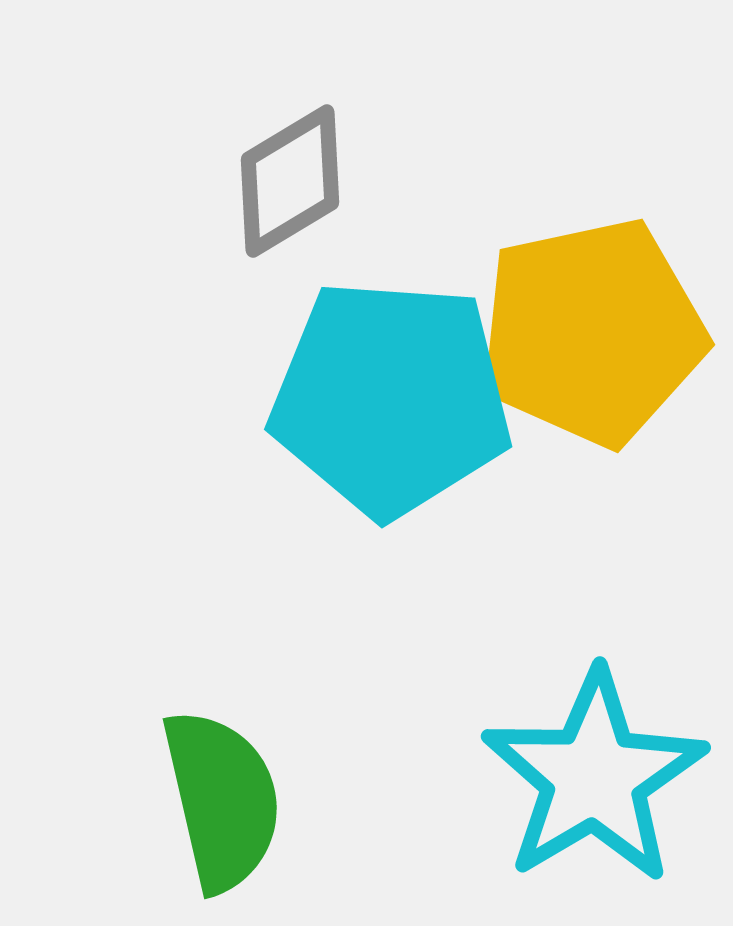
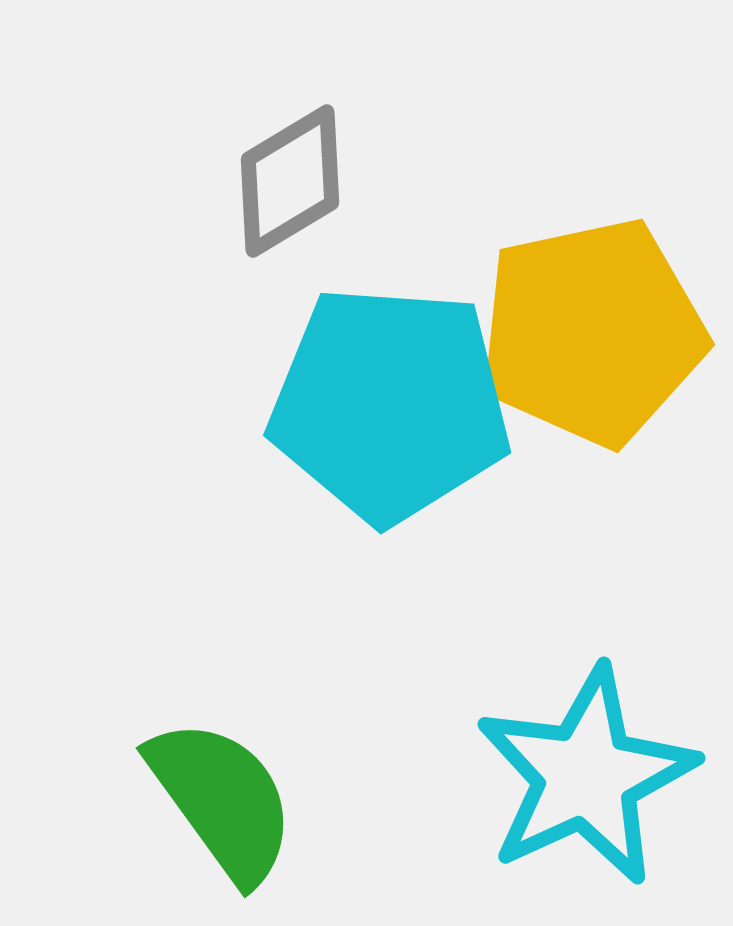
cyan pentagon: moved 1 px left, 6 px down
cyan star: moved 8 px left, 1 px up; rotated 6 degrees clockwise
green semicircle: rotated 23 degrees counterclockwise
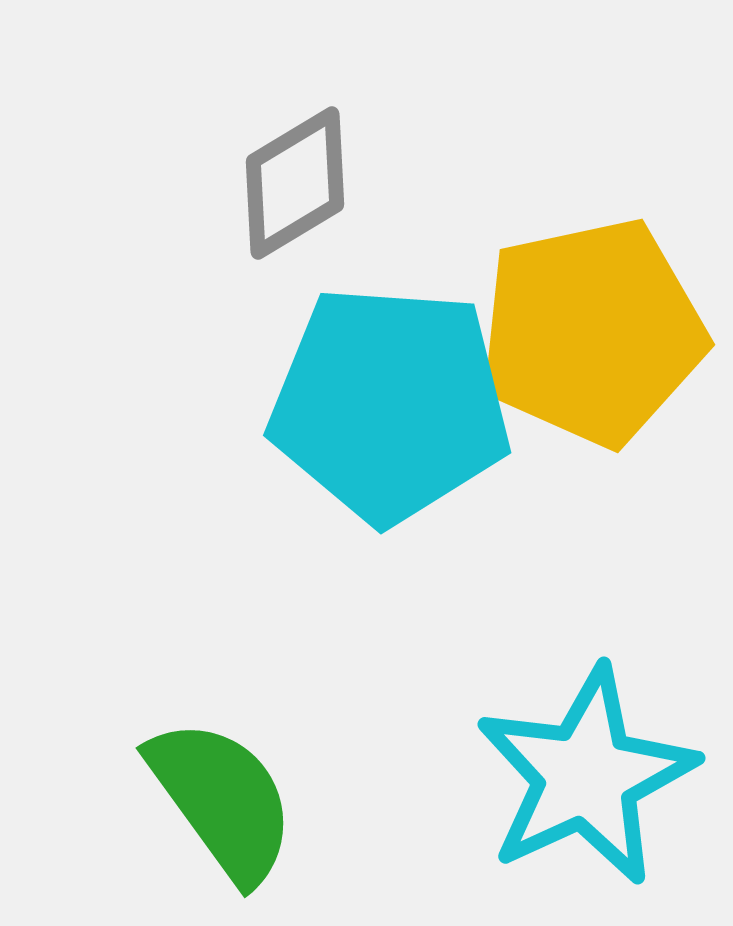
gray diamond: moved 5 px right, 2 px down
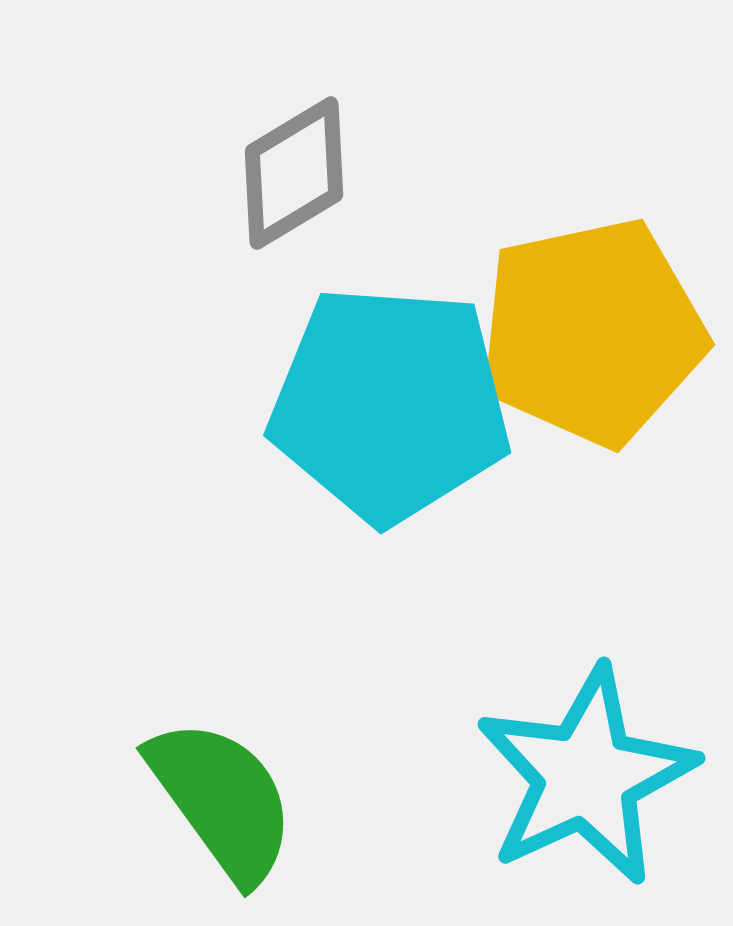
gray diamond: moved 1 px left, 10 px up
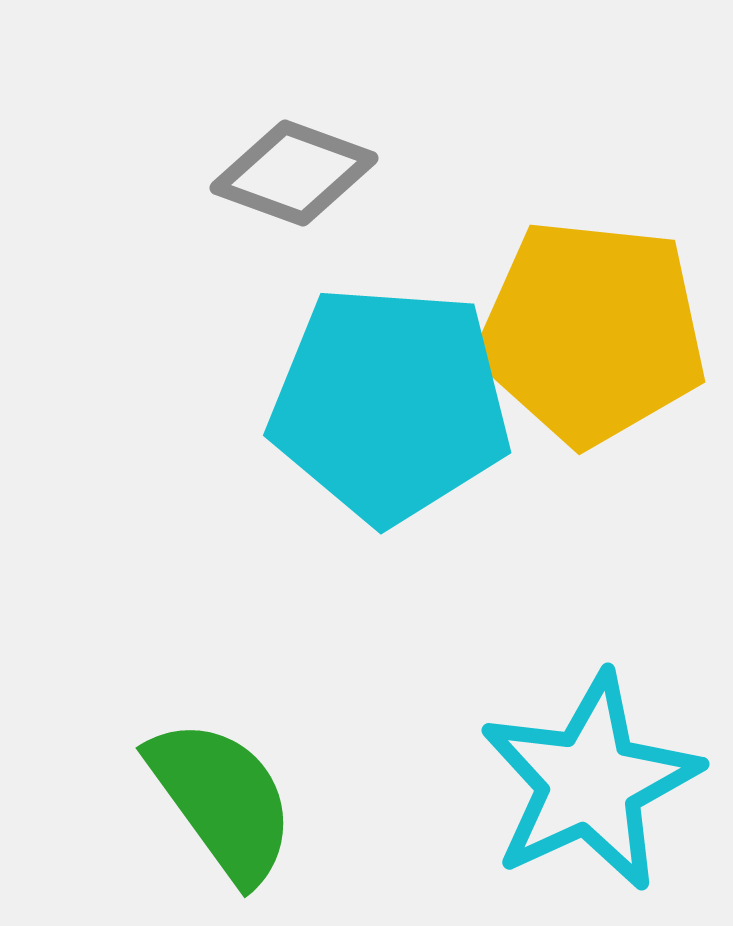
gray diamond: rotated 51 degrees clockwise
yellow pentagon: rotated 18 degrees clockwise
cyan star: moved 4 px right, 6 px down
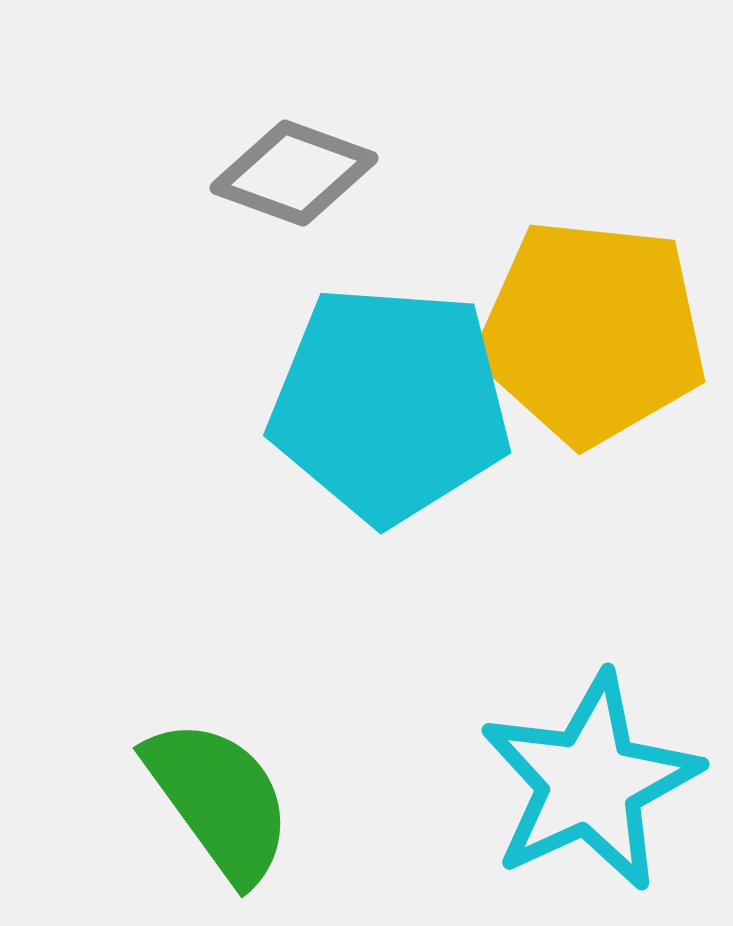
green semicircle: moved 3 px left
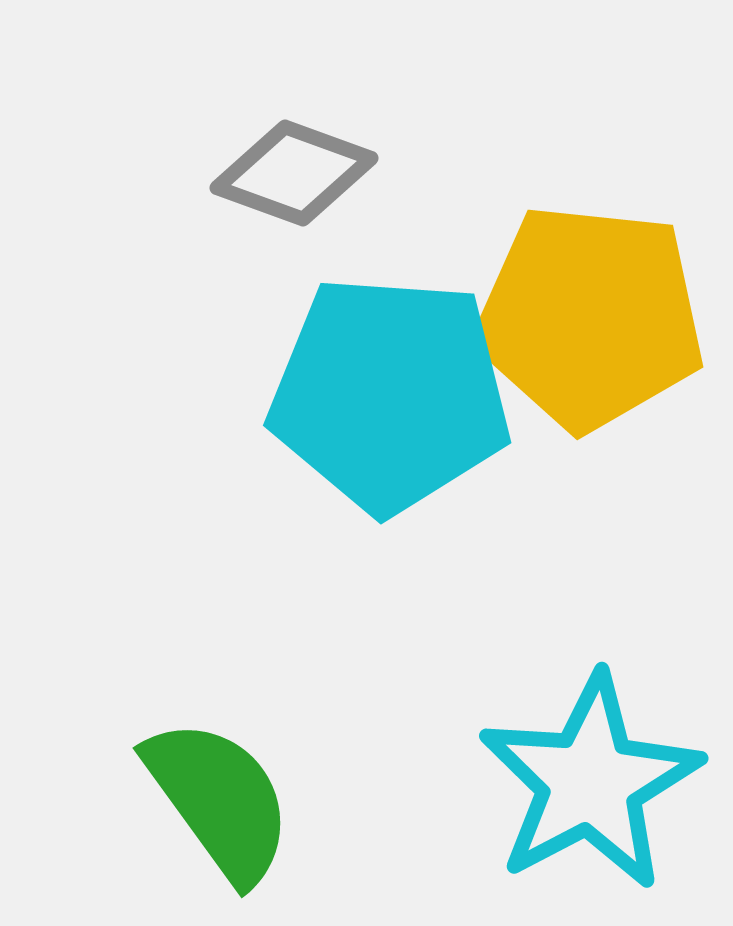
yellow pentagon: moved 2 px left, 15 px up
cyan pentagon: moved 10 px up
cyan star: rotated 3 degrees counterclockwise
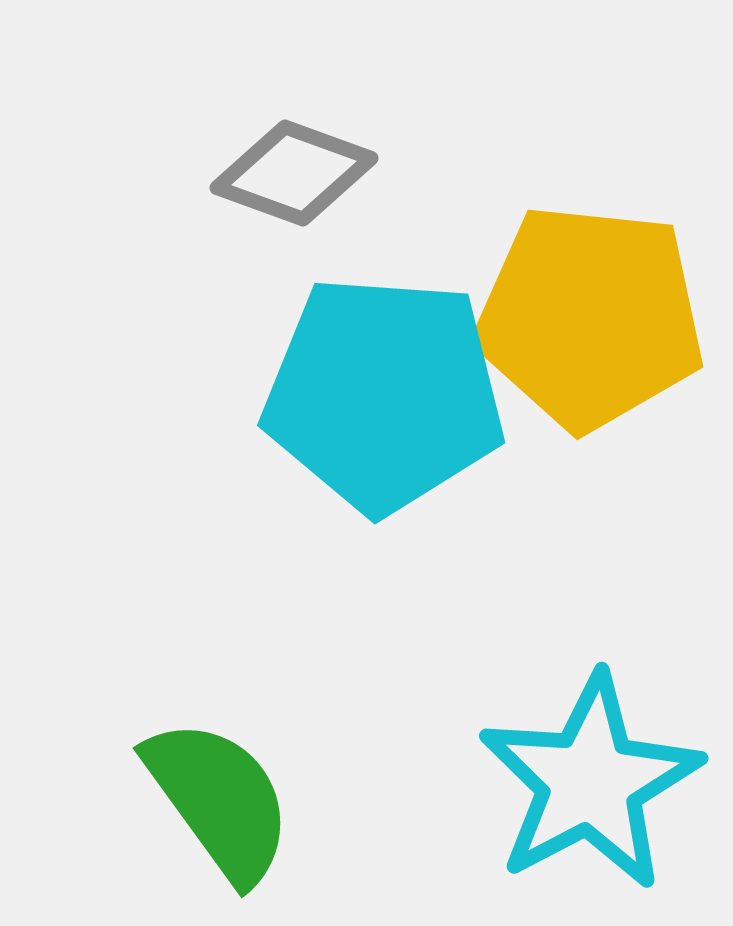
cyan pentagon: moved 6 px left
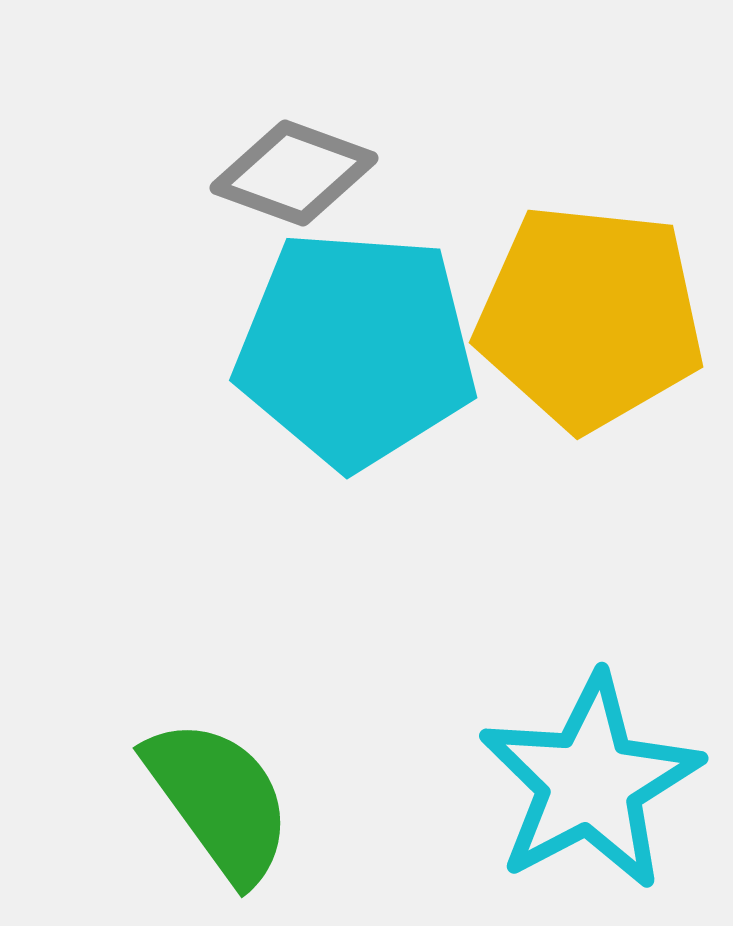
cyan pentagon: moved 28 px left, 45 px up
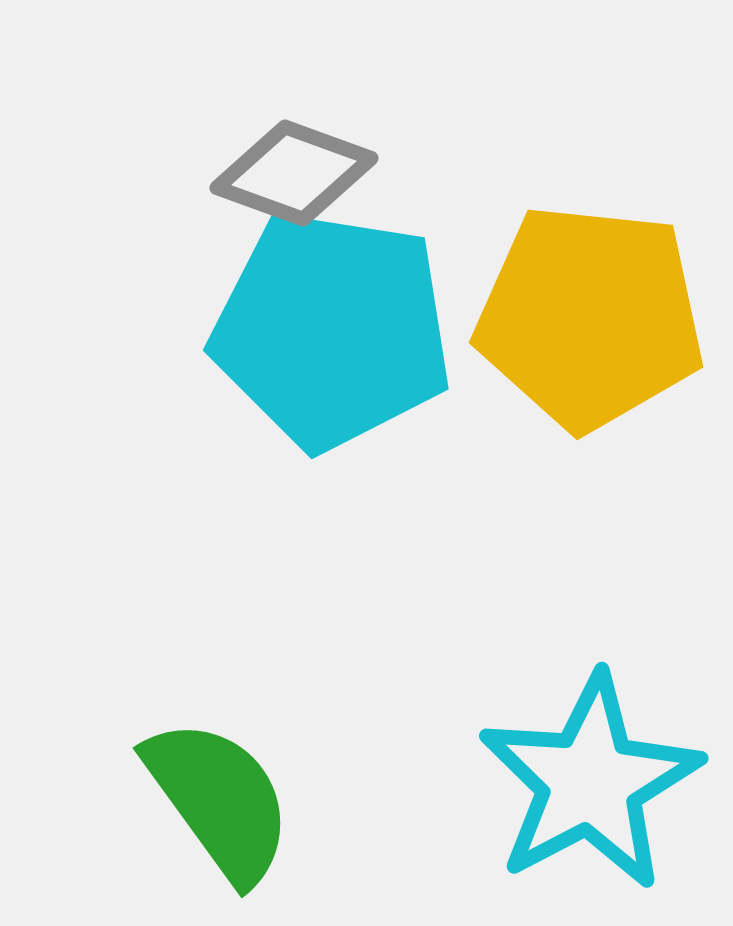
cyan pentagon: moved 24 px left, 19 px up; rotated 5 degrees clockwise
